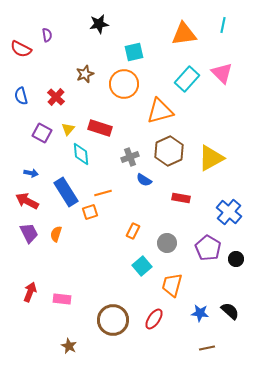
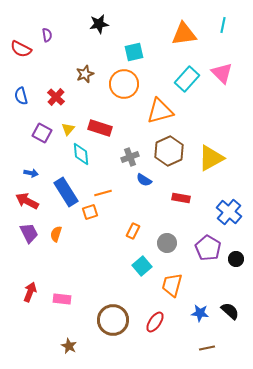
red ellipse at (154, 319): moved 1 px right, 3 px down
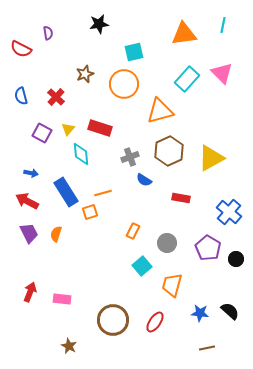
purple semicircle at (47, 35): moved 1 px right, 2 px up
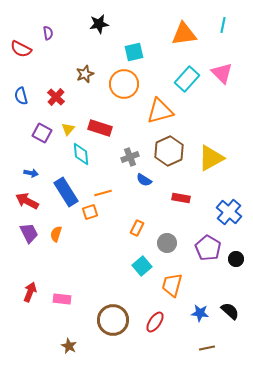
orange rectangle at (133, 231): moved 4 px right, 3 px up
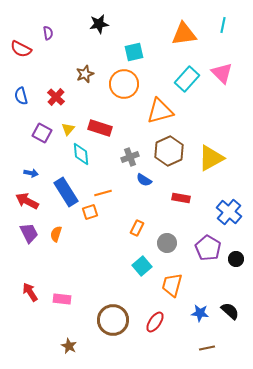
red arrow at (30, 292): rotated 54 degrees counterclockwise
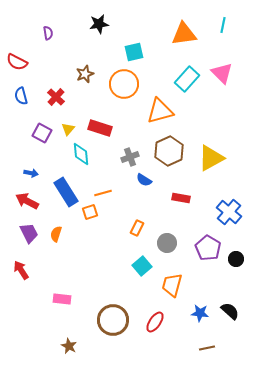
red semicircle at (21, 49): moved 4 px left, 13 px down
red arrow at (30, 292): moved 9 px left, 22 px up
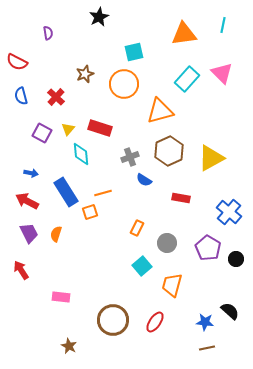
black star at (99, 24): moved 7 px up; rotated 18 degrees counterclockwise
pink rectangle at (62, 299): moved 1 px left, 2 px up
blue star at (200, 313): moved 5 px right, 9 px down
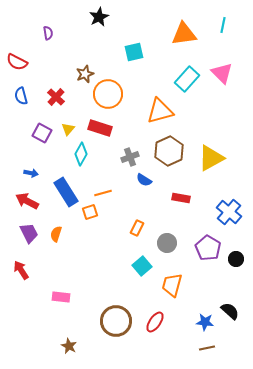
orange circle at (124, 84): moved 16 px left, 10 px down
cyan diamond at (81, 154): rotated 35 degrees clockwise
brown circle at (113, 320): moved 3 px right, 1 px down
